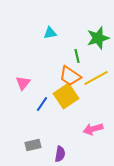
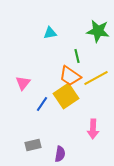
green star: moved 7 px up; rotated 25 degrees clockwise
pink arrow: rotated 72 degrees counterclockwise
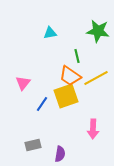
yellow square: rotated 15 degrees clockwise
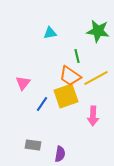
pink arrow: moved 13 px up
gray rectangle: rotated 21 degrees clockwise
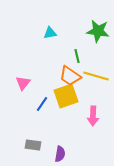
yellow line: moved 2 px up; rotated 45 degrees clockwise
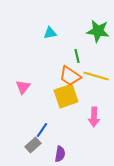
pink triangle: moved 4 px down
blue line: moved 26 px down
pink arrow: moved 1 px right, 1 px down
gray rectangle: rotated 49 degrees counterclockwise
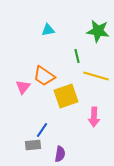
cyan triangle: moved 2 px left, 3 px up
orange trapezoid: moved 26 px left
gray rectangle: rotated 35 degrees clockwise
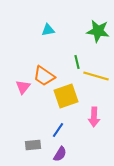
green line: moved 6 px down
blue line: moved 16 px right
purple semicircle: rotated 21 degrees clockwise
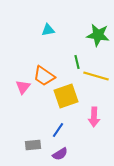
green star: moved 4 px down
purple semicircle: rotated 28 degrees clockwise
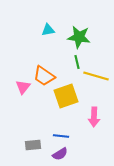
green star: moved 19 px left, 2 px down
blue line: moved 3 px right, 6 px down; rotated 63 degrees clockwise
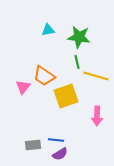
pink arrow: moved 3 px right, 1 px up
blue line: moved 5 px left, 4 px down
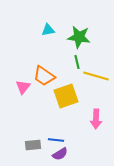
pink arrow: moved 1 px left, 3 px down
